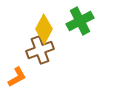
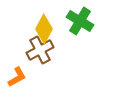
green cross: rotated 32 degrees counterclockwise
brown cross: rotated 8 degrees counterclockwise
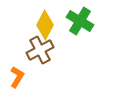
yellow diamond: moved 1 px right, 4 px up
orange L-shape: rotated 30 degrees counterclockwise
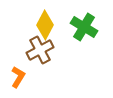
green cross: moved 4 px right, 6 px down
orange L-shape: moved 1 px right
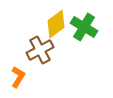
yellow diamond: moved 11 px right, 1 px up; rotated 24 degrees clockwise
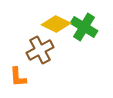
yellow diamond: rotated 64 degrees clockwise
orange L-shape: rotated 145 degrees clockwise
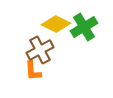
green cross: rotated 28 degrees clockwise
orange L-shape: moved 15 px right, 6 px up
